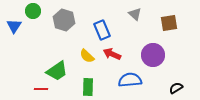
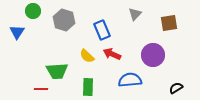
gray triangle: rotated 32 degrees clockwise
blue triangle: moved 3 px right, 6 px down
green trapezoid: rotated 30 degrees clockwise
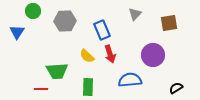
gray hexagon: moved 1 px right, 1 px down; rotated 20 degrees counterclockwise
red arrow: moved 2 px left; rotated 132 degrees counterclockwise
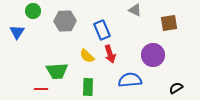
gray triangle: moved 4 px up; rotated 48 degrees counterclockwise
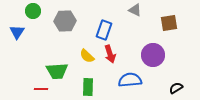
blue rectangle: moved 2 px right; rotated 42 degrees clockwise
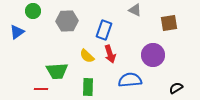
gray hexagon: moved 2 px right
blue triangle: rotated 21 degrees clockwise
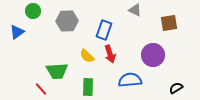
red line: rotated 48 degrees clockwise
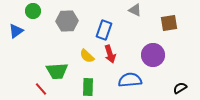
blue triangle: moved 1 px left, 1 px up
black semicircle: moved 4 px right
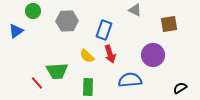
brown square: moved 1 px down
red line: moved 4 px left, 6 px up
